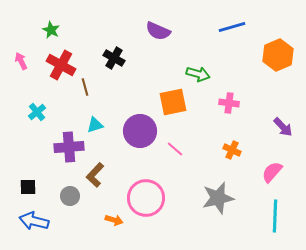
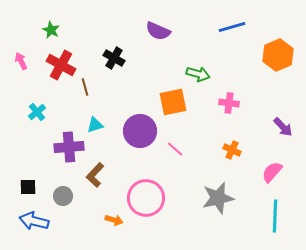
gray circle: moved 7 px left
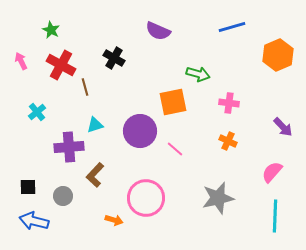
orange cross: moved 4 px left, 9 px up
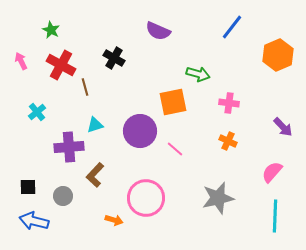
blue line: rotated 36 degrees counterclockwise
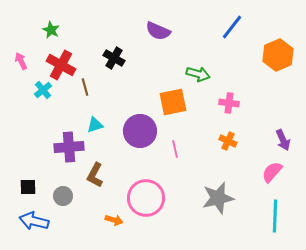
cyan cross: moved 6 px right, 22 px up
purple arrow: moved 13 px down; rotated 20 degrees clockwise
pink line: rotated 36 degrees clockwise
brown L-shape: rotated 15 degrees counterclockwise
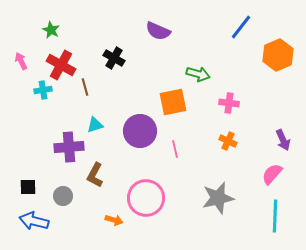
blue line: moved 9 px right
cyan cross: rotated 30 degrees clockwise
pink semicircle: moved 2 px down
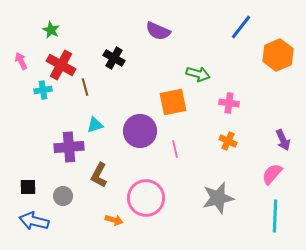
brown L-shape: moved 4 px right
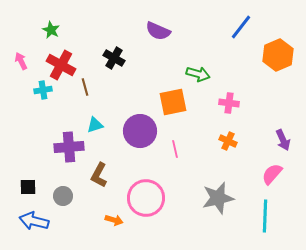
cyan line: moved 10 px left
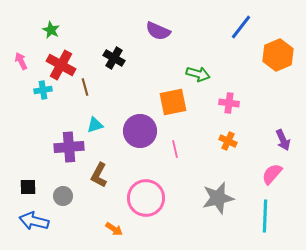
orange arrow: moved 9 px down; rotated 18 degrees clockwise
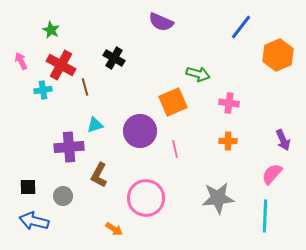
purple semicircle: moved 3 px right, 9 px up
orange square: rotated 12 degrees counterclockwise
orange cross: rotated 24 degrees counterclockwise
gray star: rotated 8 degrees clockwise
